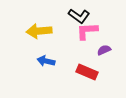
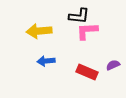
black L-shape: rotated 30 degrees counterclockwise
purple semicircle: moved 9 px right, 15 px down
blue arrow: rotated 18 degrees counterclockwise
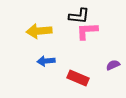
red rectangle: moved 9 px left, 6 px down
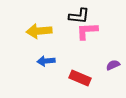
red rectangle: moved 2 px right
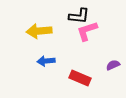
pink L-shape: rotated 15 degrees counterclockwise
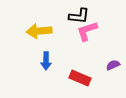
blue arrow: rotated 84 degrees counterclockwise
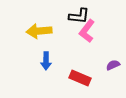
pink L-shape: rotated 35 degrees counterclockwise
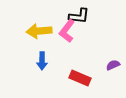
pink L-shape: moved 20 px left
blue arrow: moved 4 px left
